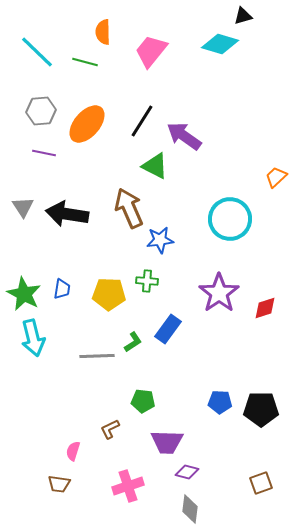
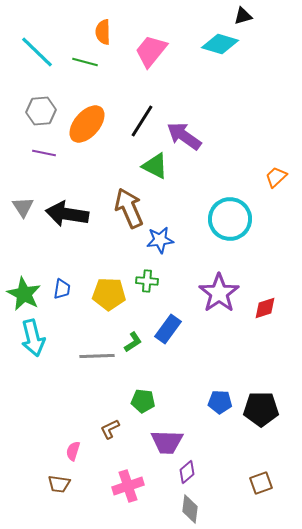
purple diamond: rotated 55 degrees counterclockwise
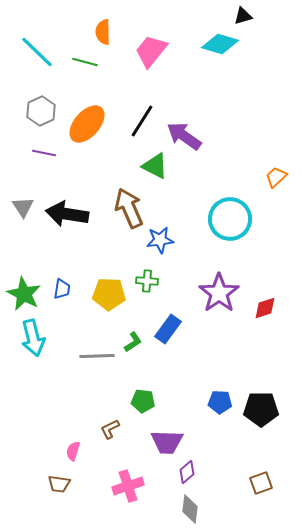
gray hexagon: rotated 20 degrees counterclockwise
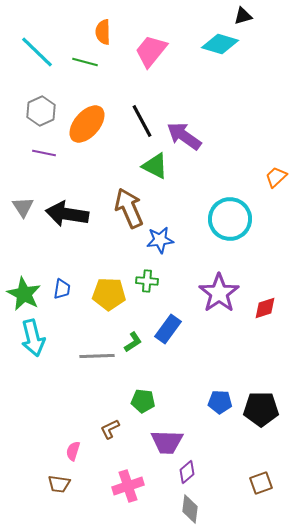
black line: rotated 60 degrees counterclockwise
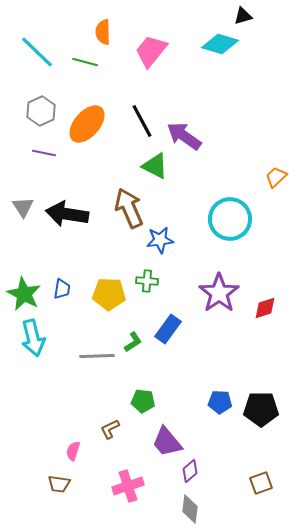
purple trapezoid: rotated 48 degrees clockwise
purple diamond: moved 3 px right, 1 px up
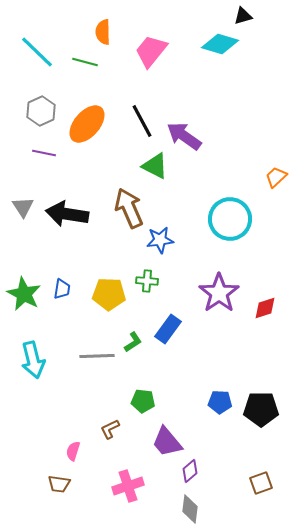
cyan arrow: moved 22 px down
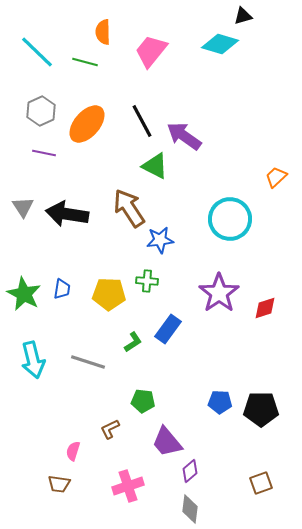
brown arrow: rotated 9 degrees counterclockwise
gray line: moved 9 px left, 6 px down; rotated 20 degrees clockwise
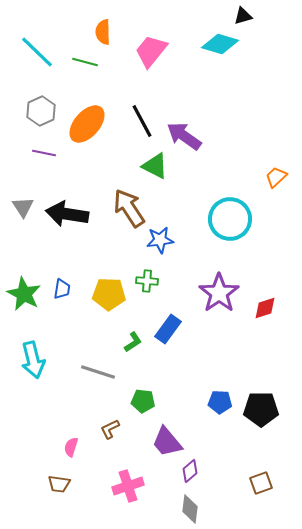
gray line: moved 10 px right, 10 px down
pink semicircle: moved 2 px left, 4 px up
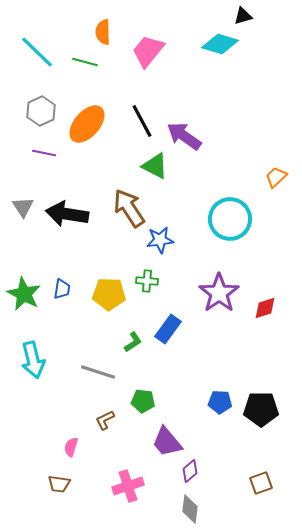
pink trapezoid: moved 3 px left
brown L-shape: moved 5 px left, 9 px up
